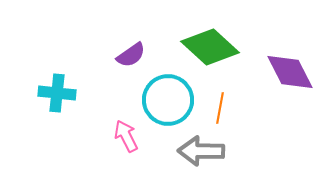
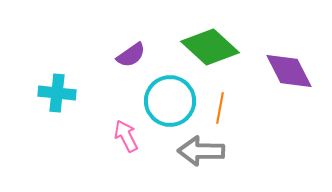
purple diamond: moved 1 px left, 1 px up
cyan circle: moved 2 px right, 1 px down
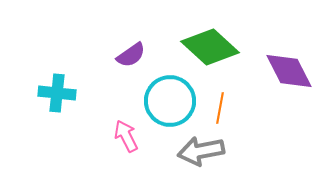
gray arrow: rotated 12 degrees counterclockwise
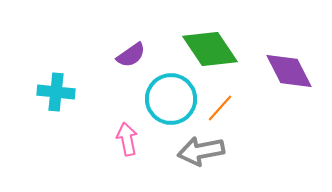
green diamond: moved 2 px down; rotated 14 degrees clockwise
cyan cross: moved 1 px left, 1 px up
cyan circle: moved 1 px right, 2 px up
orange line: rotated 32 degrees clockwise
pink arrow: moved 1 px right, 3 px down; rotated 16 degrees clockwise
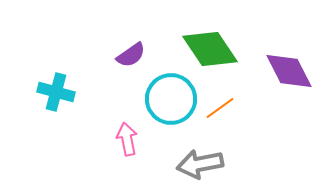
cyan cross: rotated 9 degrees clockwise
orange line: rotated 12 degrees clockwise
gray arrow: moved 1 px left, 13 px down
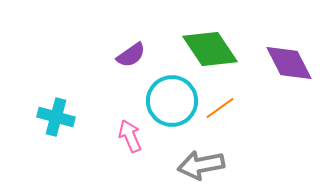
purple diamond: moved 8 px up
cyan cross: moved 25 px down
cyan circle: moved 1 px right, 2 px down
pink arrow: moved 3 px right, 3 px up; rotated 12 degrees counterclockwise
gray arrow: moved 1 px right, 1 px down
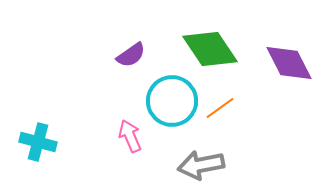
cyan cross: moved 18 px left, 25 px down
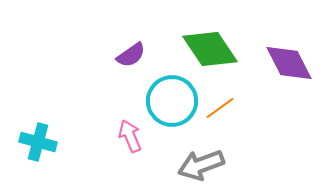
gray arrow: rotated 9 degrees counterclockwise
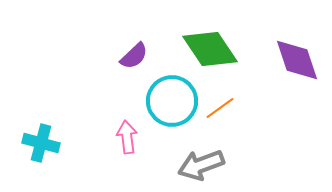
purple semicircle: moved 3 px right, 1 px down; rotated 8 degrees counterclockwise
purple diamond: moved 8 px right, 3 px up; rotated 9 degrees clockwise
pink arrow: moved 3 px left, 1 px down; rotated 16 degrees clockwise
cyan cross: moved 3 px right, 1 px down
